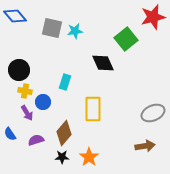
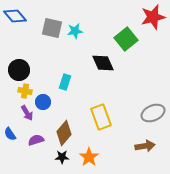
yellow rectangle: moved 8 px right, 8 px down; rotated 20 degrees counterclockwise
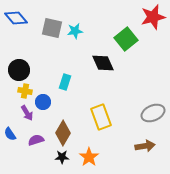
blue diamond: moved 1 px right, 2 px down
brown diamond: moved 1 px left; rotated 10 degrees counterclockwise
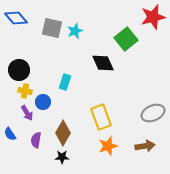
cyan star: rotated 14 degrees counterclockwise
purple semicircle: rotated 63 degrees counterclockwise
orange star: moved 19 px right, 11 px up; rotated 18 degrees clockwise
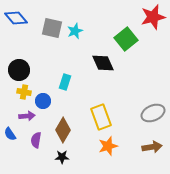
yellow cross: moved 1 px left, 1 px down
blue circle: moved 1 px up
purple arrow: moved 3 px down; rotated 63 degrees counterclockwise
brown diamond: moved 3 px up
brown arrow: moved 7 px right, 1 px down
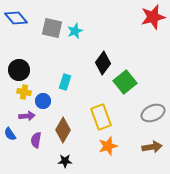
green square: moved 1 px left, 43 px down
black diamond: rotated 60 degrees clockwise
black star: moved 3 px right, 4 px down
